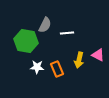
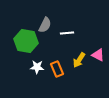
yellow arrow: rotated 21 degrees clockwise
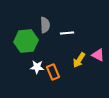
gray semicircle: rotated 28 degrees counterclockwise
green hexagon: rotated 15 degrees counterclockwise
orange rectangle: moved 4 px left, 3 px down
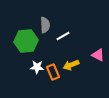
white line: moved 4 px left, 3 px down; rotated 24 degrees counterclockwise
yellow arrow: moved 8 px left, 5 px down; rotated 35 degrees clockwise
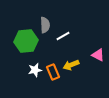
white star: moved 2 px left, 3 px down; rotated 16 degrees counterclockwise
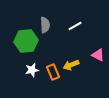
white line: moved 12 px right, 10 px up
white star: moved 3 px left
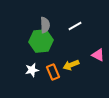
green hexagon: moved 15 px right
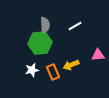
green hexagon: moved 1 px left, 2 px down
pink triangle: rotated 32 degrees counterclockwise
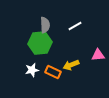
orange rectangle: rotated 42 degrees counterclockwise
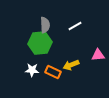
white star: rotated 16 degrees clockwise
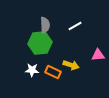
yellow arrow: rotated 140 degrees counterclockwise
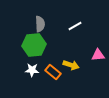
gray semicircle: moved 5 px left, 1 px up
green hexagon: moved 6 px left, 2 px down
orange rectangle: rotated 14 degrees clockwise
